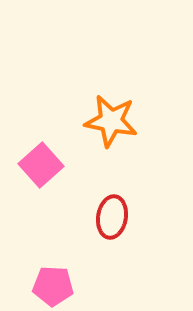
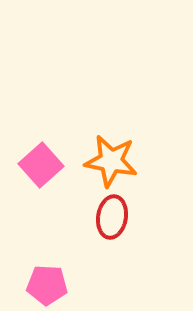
orange star: moved 40 px down
pink pentagon: moved 6 px left, 1 px up
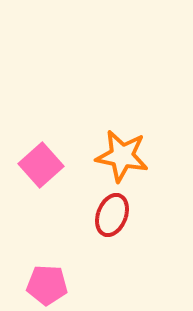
orange star: moved 11 px right, 5 px up
red ellipse: moved 2 px up; rotated 12 degrees clockwise
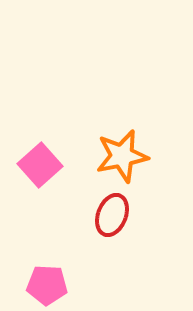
orange star: rotated 22 degrees counterclockwise
pink square: moved 1 px left
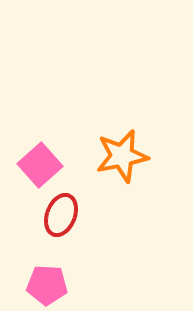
red ellipse: moved 51 px left
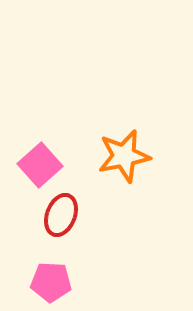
orange star: moved 2 px right
pink pentagon: moved 4 px right, 3 px up
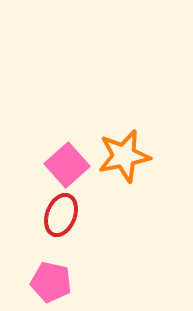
pink square: moved 27 px right
pink pentagon: rotated 9 degrees clockwise
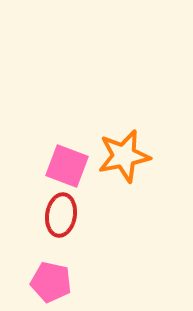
pink square: moved 1 px down; rotated 27 degrees counterclockwise
red ellipse: rotated 12 degrees counterclockwise
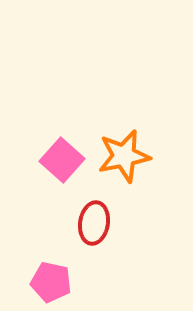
pink square: moved 5 px left, 6 px up; rotated 21 degrees clockwise
red ellipse: moved 33 px right, 8 px down
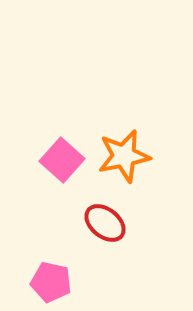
red ellipse: moved 11 px right; rotated 60 degrees counterclockwise
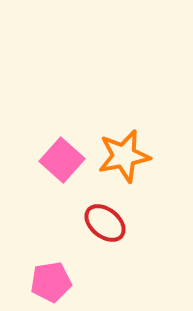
pink pentagon: rotated 21 degrees counterclockwise
